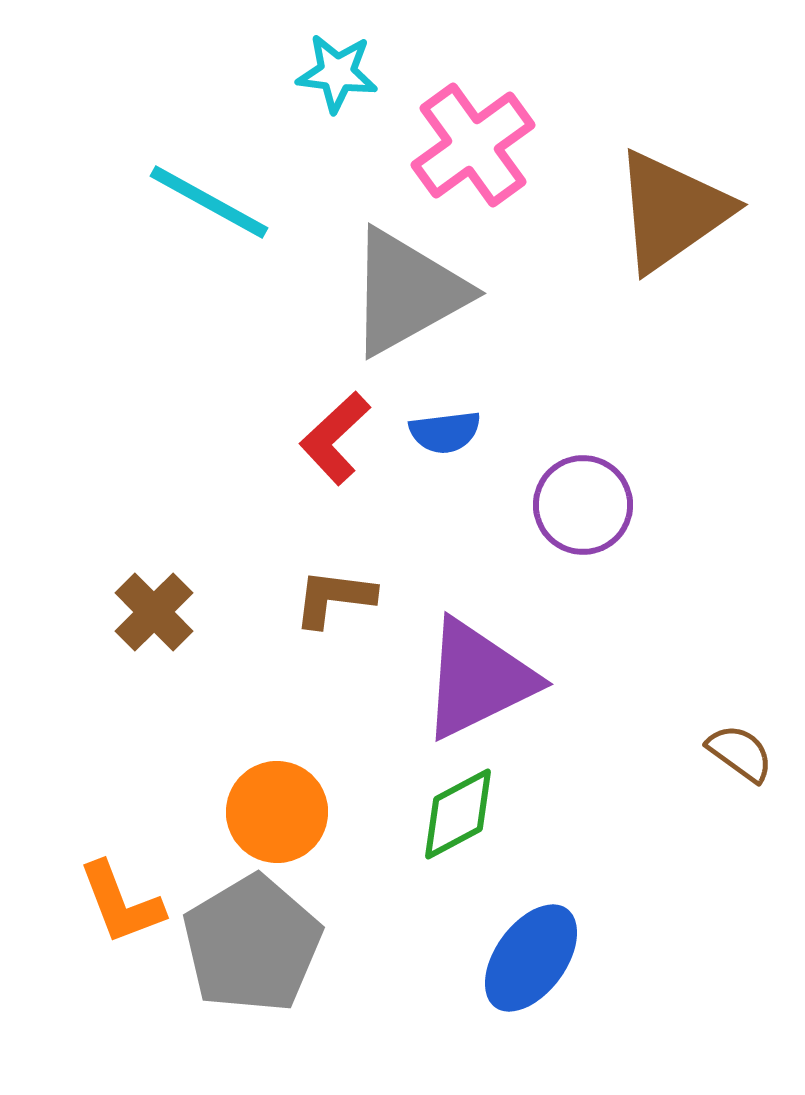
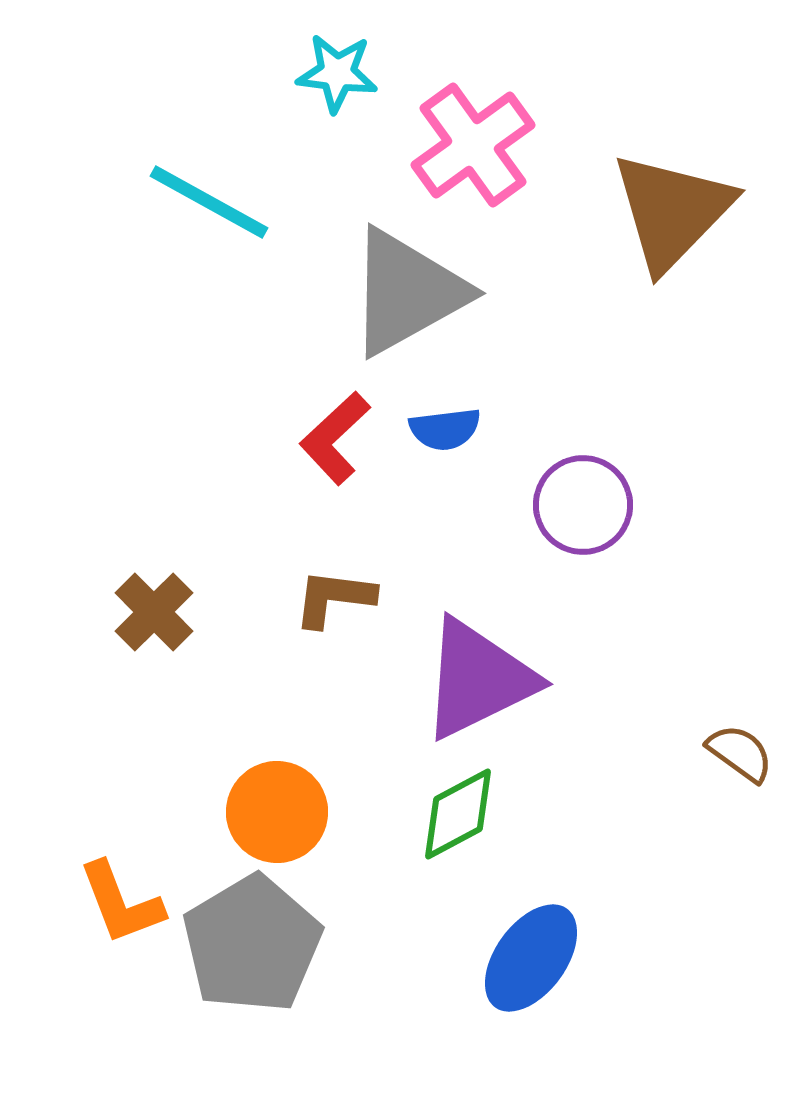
brown triangle: rotated 11 degrees counterclockwise
blue semicircle: moved 3 px up
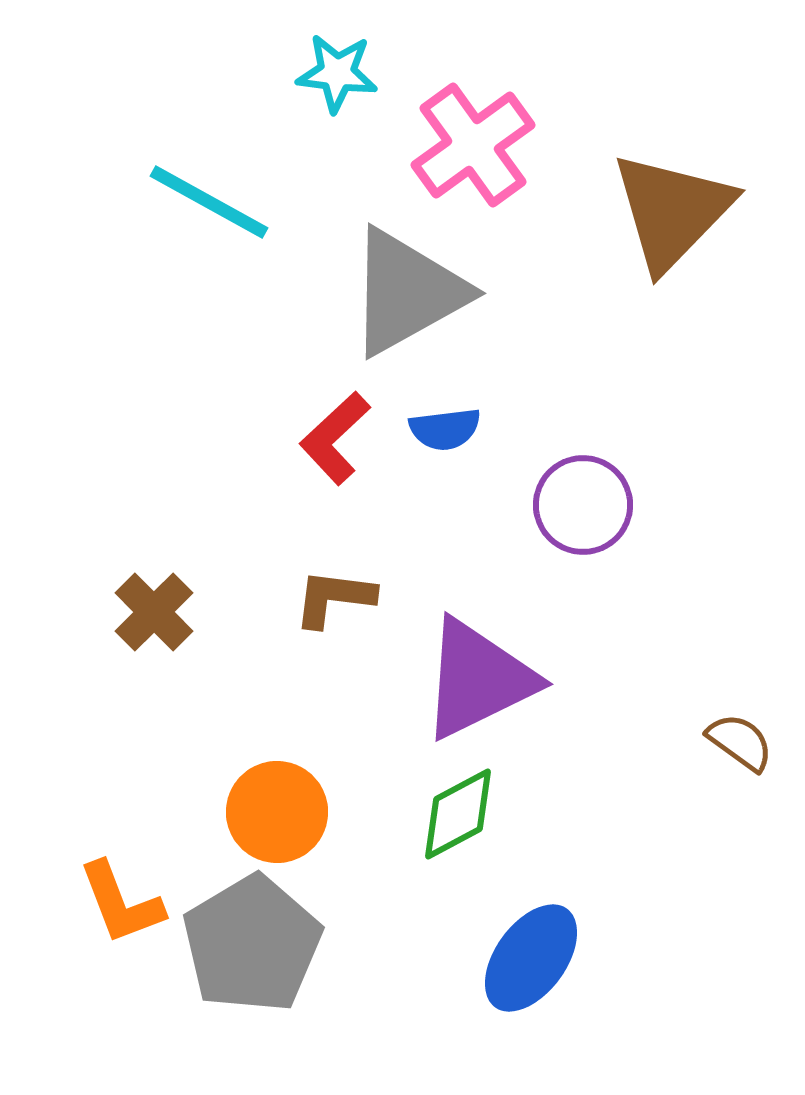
brown semicircle: moved 11 px up
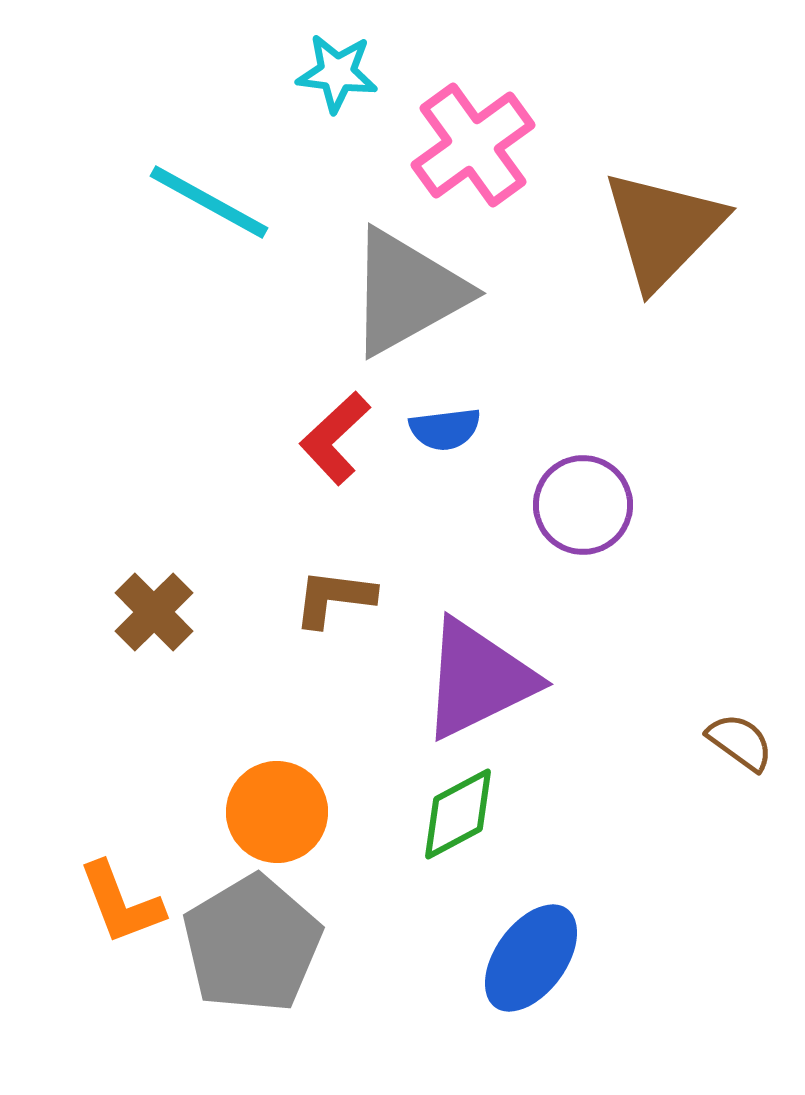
brown triangle: moved 9 px left, 18 px down
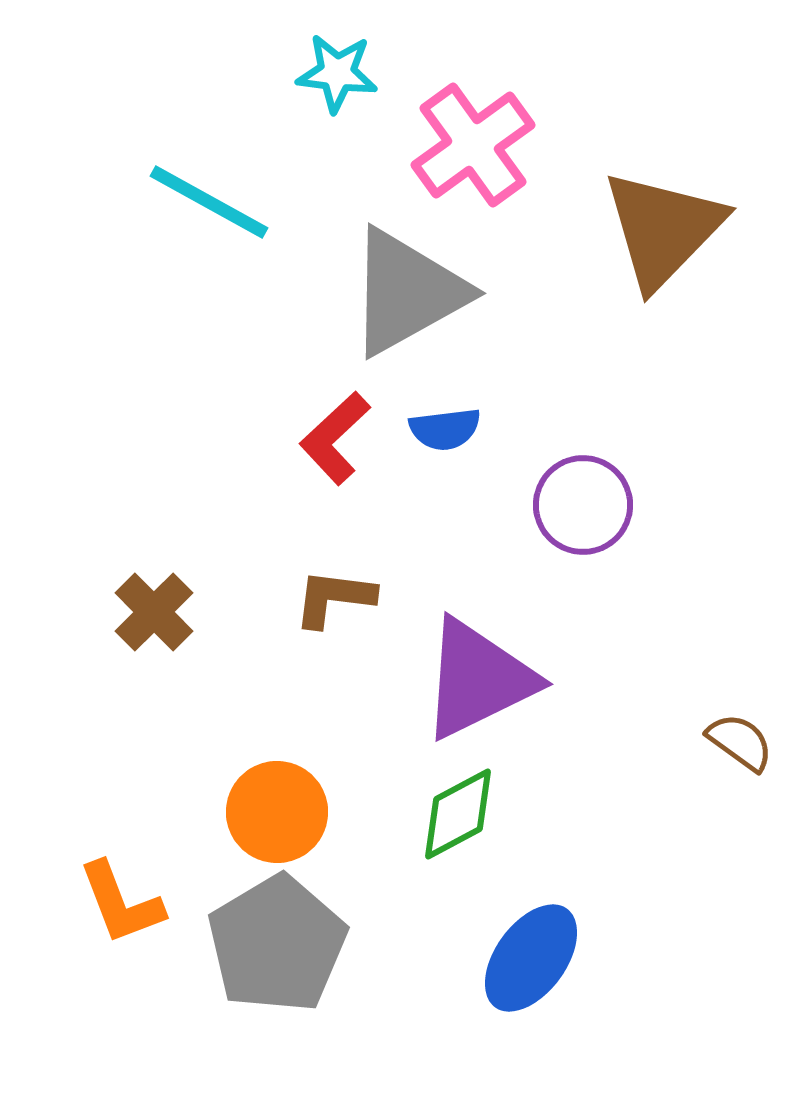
gray pentagon: moved 25 px right
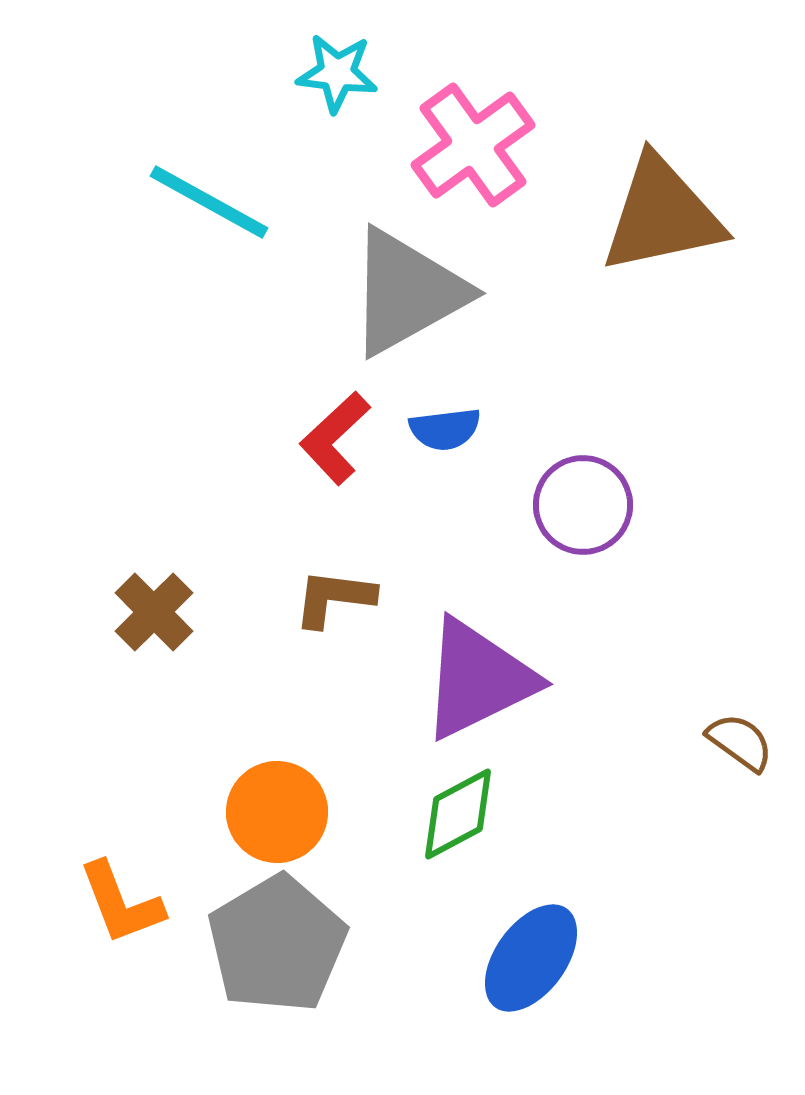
brown triangle: moved 1 px left, 14 px up; rotated 34 degrees clockwise
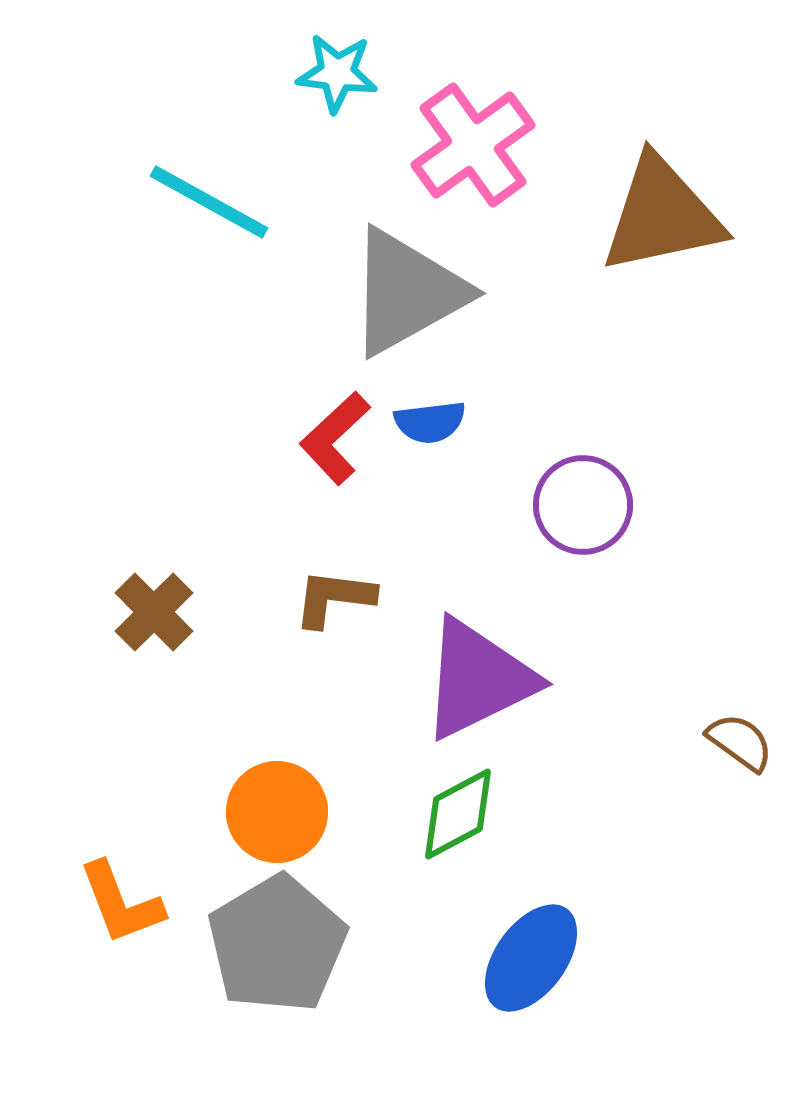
blue semicircle: moved 15 px left, 7 px up
